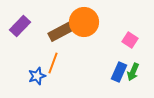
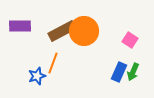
orange circle: moved 9 px down
purple rectangle: rotated 45 degrees clockwise
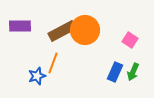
orange circle: moved 1 px right, 1 px up
blue rectangle: moved 4 px left
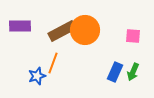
pink square: moved 3 px right, 4 px up; rotated 28 degrees counterclockwise
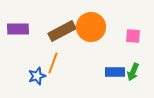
purple rectangle: moved 2 px left, 3 px down
orange circle: moved 6 px right, 3 px up
blue rectangle: rotated 66 degrees clockwise
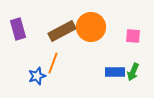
purple rectangle: rotated 75 degrees clockwise
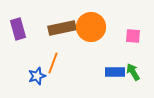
brown rectangle: moved 3 px up; rotated 16 degrees clockwise
green arrow: rotated 126 degrees clockwise
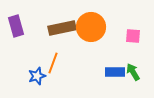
purple rectangle: moved 2 px left, 3 px up
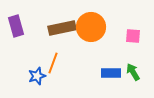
blue rectangle: moved 4 px left, 1 px down
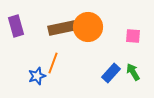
orange circle: moved 3 px left
blue rectangle: rotated 48 degrees counterclockwise
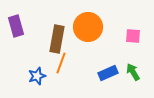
brown rectangle: moved 5 px left, 11 px down; rotated 68 degrees counterclockwise
orange line: moved 8 px right
blue rectangle: moved 3 px left; rotated 24 degrees clockwise
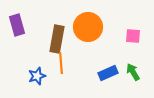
purple rectangle: moved 1 px right, 1 px up
orange line: rotated 25 degrees counterclockwise
